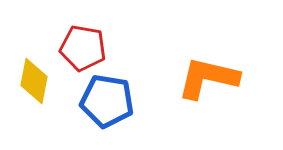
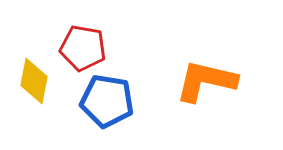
orange L-shape: moved 2 px left, 3 px down
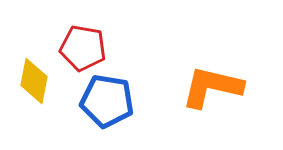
orange L-shape: moved 6 px right, 6 px down
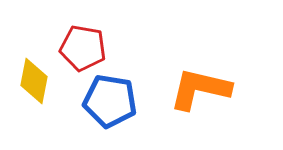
orange L-shape: moved 12 px left, 2 px down
blue pentagon: moved 3 px right
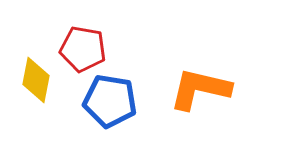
red pentagon: moved 1 px down
yellow diamond: moved 2 px right, 1 px up
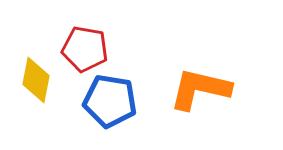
red pentagon: moved 2 px right
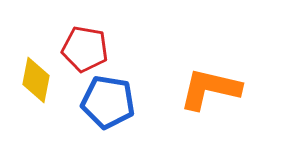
orange L-shape: moved 10 px right
blue pentagon: moved 2 px left, 1 px down
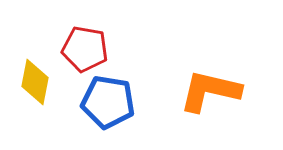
yellow diamond: moved 1 px left, 2 px down
orange L-shape: moved 2 px down
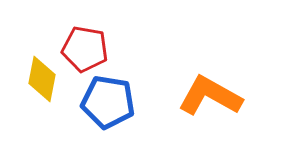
yellow diamond: moved 7 px right, 3 px up
orange L-shape: moved 5 px down; rotated 16 degrees clockwise
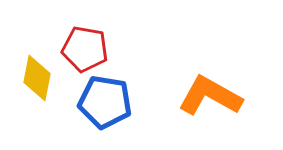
yellow diamond: moved 5 px left, 1 px up
blue pentagon: moved 3 px left
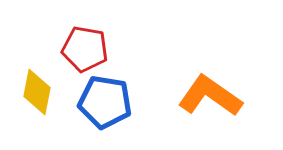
yellow diamond: moved 14 px down
orange L-shape: rotated 6 degrees clockwise
